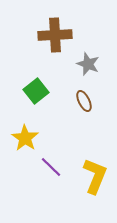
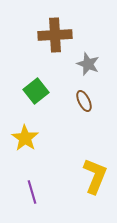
purple line: moved 19 px left, 25 px down; rotated 30 degrees clockwise
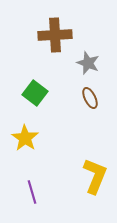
gray star: moved 1 px up
green square: moved 1 px left, 2 px down; rotated 15 degrees counterclockwise
brown ellipse: moved 6 px right, 3 px up
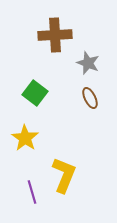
yellow L-shape: moved 31 px left, 1 px up
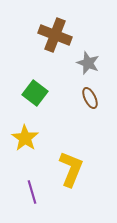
brown cross: rotated 24 degrees clockwise
yellow L-shape: moved 7 px right, 6 px up
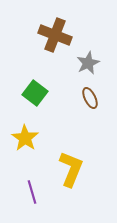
gray star: rotated 25 degrees clockwise
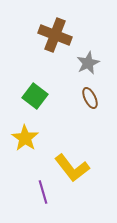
green square: moved 3 px down
yellow L-shape: moved 1 px right, 1 px up; rotated 120 degrees clockwise
purple line: moved 11 px right
